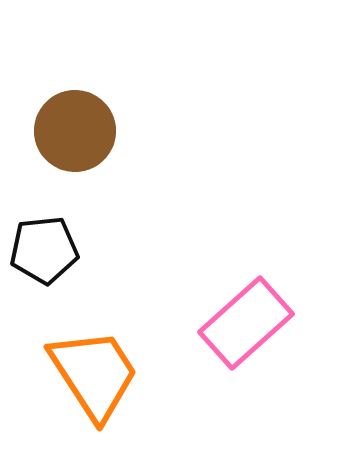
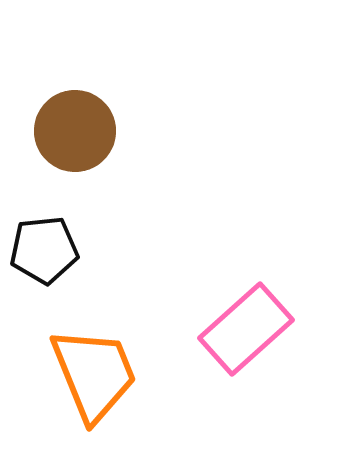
pink rectangle: moved 6 px down
orange trapezoid: rotated 11 degrees clockwise
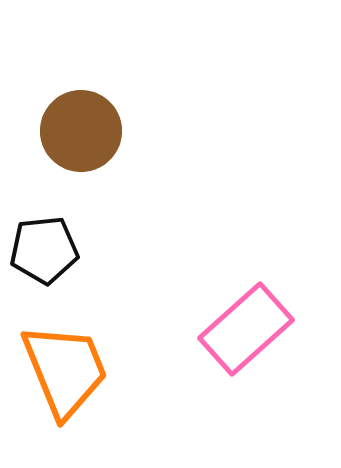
brown circle: moved 6 px right
orange trapezoid: moved 29 px left, 4 px up
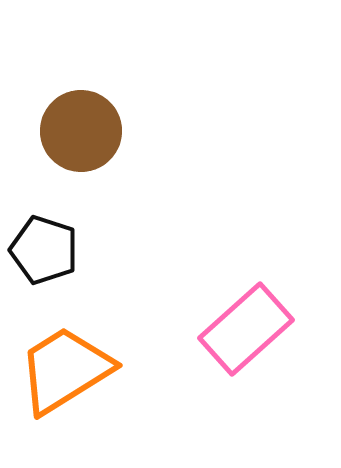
black pentagon: rotated 24 degrees clockwise
orange trapezoid: rotated 100 degrees counterclockwise
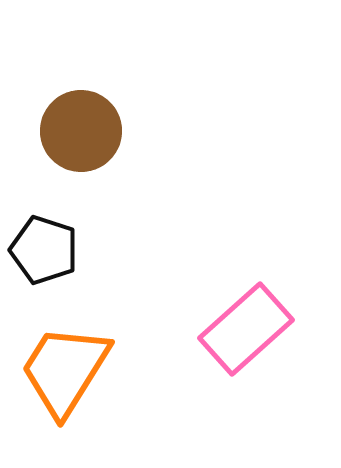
orange trapezoid: rotated 26 degrees counterclockwise
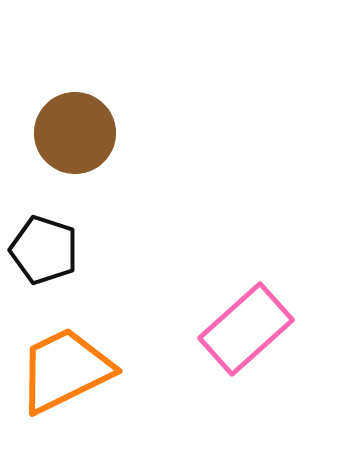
brown circle: moved 6 px left, 2 px down
orange trapezoid: rotated 32 degrees clockwise
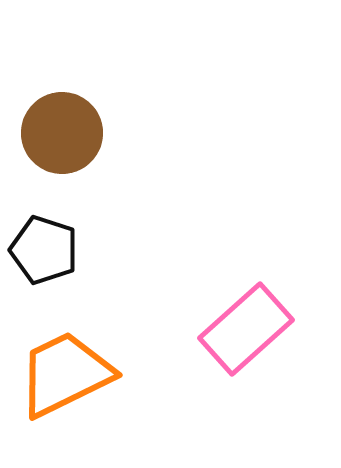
brown circle: moved 13 px left
orange trapezoid: moved 4 px down
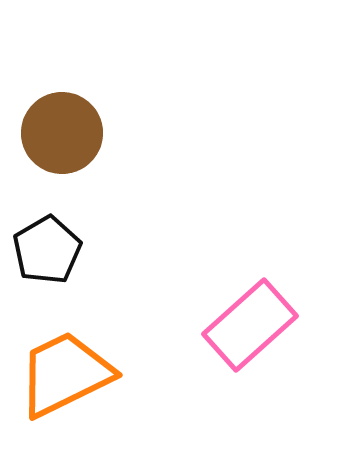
black pentagon: moved 3 px right; rotated 24 degrees clockwise
pink rectangle: moved 4 px right, 4 px up
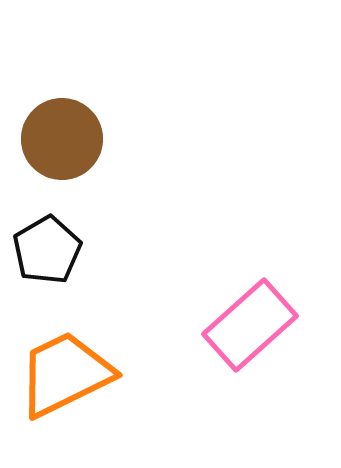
brown circle: moved 6 px down
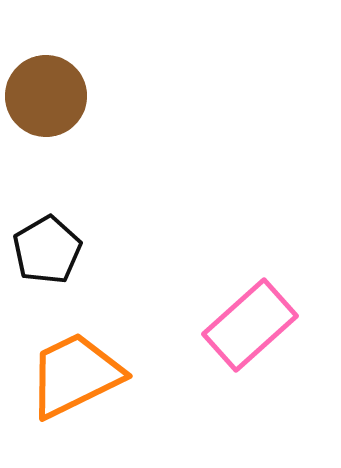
brown circle: moved 16 px left, 43 px up
orange trapezoid: moved 10 px right, 1 px down
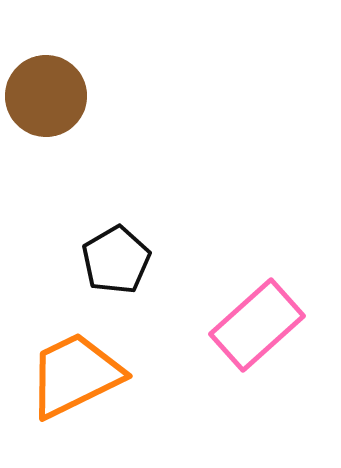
black pentagon: moved 69 px right, 10 px down
pink rectangle: moved 7 px right
